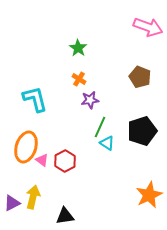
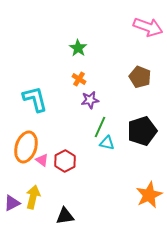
cyan triangle: rotated 21 degrees counterclockwise
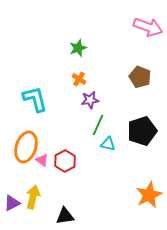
green star: rotated 18 degrees clockwise
green line: moved 2 px left, 2 px up
cyan triangle: moved 1 px right, 1 px down
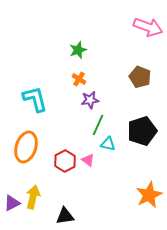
green star: moved 2 px down
pink triangle: moved 46 px right
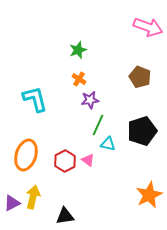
orange ellipse: moved 8 px down
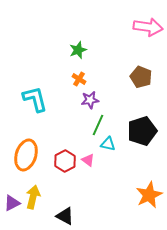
pink arrow: rotated 12 degrees counterclockwise
brown pentagon: moved 1 px right
black triangle: rotated 36 degrees clockwise
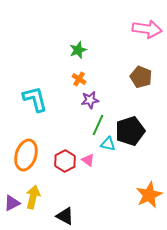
pink arrow: moved 1 px left, 2 px down
black pentagon: moved 12 px left
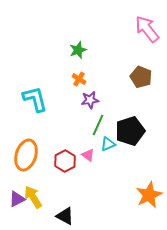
pink arrow: rotated 136 degrees counterclockwise
cyan triangle: rotated 35 degrees counterclockwise
pink triangle: moved 5 px up
yellow arrow: rotated 45 degrees counterclockwise
purple triangle: moved 5 px right, 4 px up
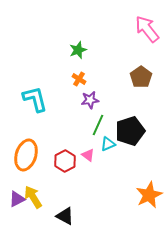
brown pentagon: rotated 15 degrees clockwise
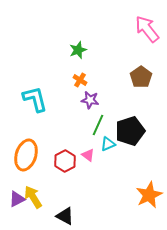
orange cross: moved 1 px right, 1 px down
purple star: rotated 18 degrees clockwise
